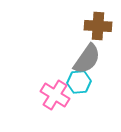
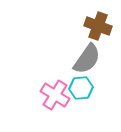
brown cross: rotated 16 degrees clockwise
cyan hexagon: moved 2 px right, 6 px down
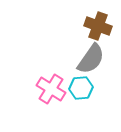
gray semicircle: moved 4 px right
pink cross: moved 4 px left, 6 px up
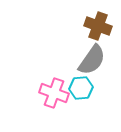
gray semicircle: moved 1 px right, 1 px down
pink cross: moved 3 px right, 4 px down; rotated 12 degrees counterclockwise
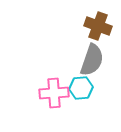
gray semicircle: rotated 16 degrees counterclockwise
pink cross: rotated 24 degrees counterclockwise
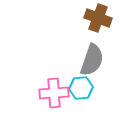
brown cross: moved 8 px up
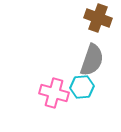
cyan hexagon: moved 1 px right, 1 px up
pink cross: rotated 20 degrees clockwise
